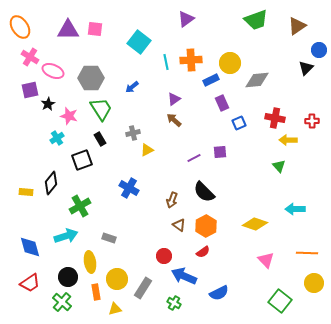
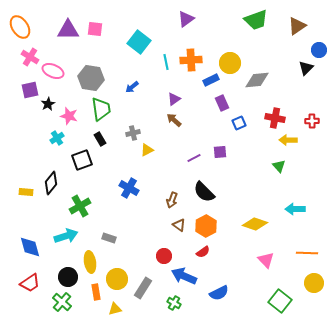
gray hexagon at (91, 78): rotated 10 degrees clockwise
green trapezoid at (101, 109): rotated 25 degrees clockwise
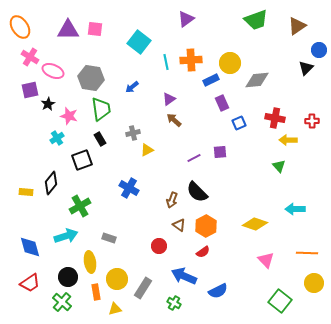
purple triangle at (174, 99): moved 5 px left
black semicircle at (204, 192): moved 7 px left
red circle at (164, 256): moved 5 px left, 10 px up
blue semicircle at (219, 293): moved 1 px left, 2 px up
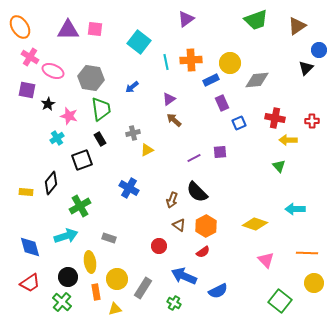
purple square at (30, 90): moved 3 px left; rotated 24 degrees clockwise
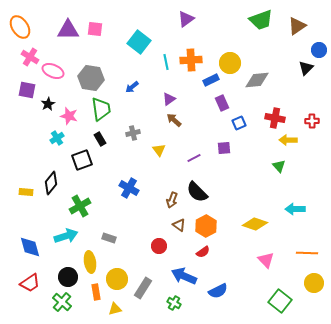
green trapezoid at (256, 20): moved 5 px right
yellow triangle at (147, 150): moved 12 px right; rotated 40 degrees counterclockwise
purple square at (220, 152): moved 4 px right, 4 px up
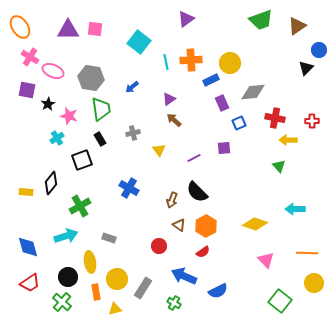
gray diamond at (257, 80): moved 4 px left, 12 px down
blue diamond at (30, 247): moved 2 px left
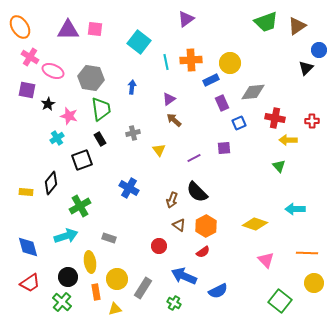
green trapezoid at (261, 20): moved 5 px right, 2 px down
blue arrow at (132, 87): rotated 136 degrees clockwise
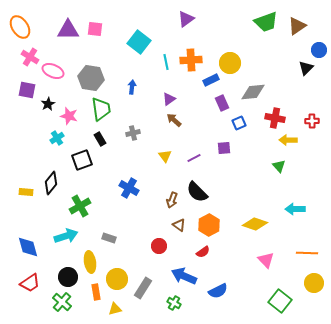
yellow triangle at (159, 150): moved 6 px right, 6 px down
orange hexagon at (206, 226): moved 3 px right, 1 px up
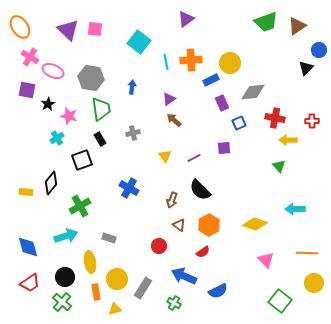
purple triangle at (68, 30): rotated 45 degrees clockwise
black semicircle at (197, 192): moved 3 px right, 2 px up
black circle at (68, 277): moved 3 px left
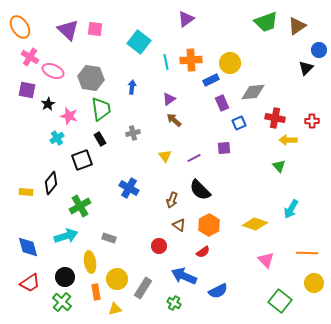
cyan arrow at (295, 209): moved 4 px left; rotated 60 degrees counterclockwise
